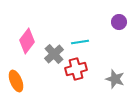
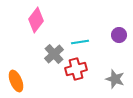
purple circle: moved 13 px down
pink diamond: moved 9 px right, 21 px up
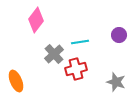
gray star: moved 1 px right, 3 px down
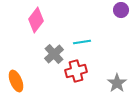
purple circle: moved 2 px right, 25 px up
cyan line: moved 2 px right
red cross: moved 2 px down
gray star: moved 1 px right, 1 px down; rotated 18 degrees clockwise
